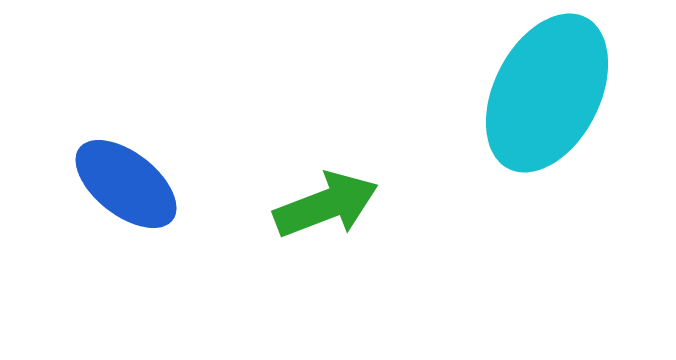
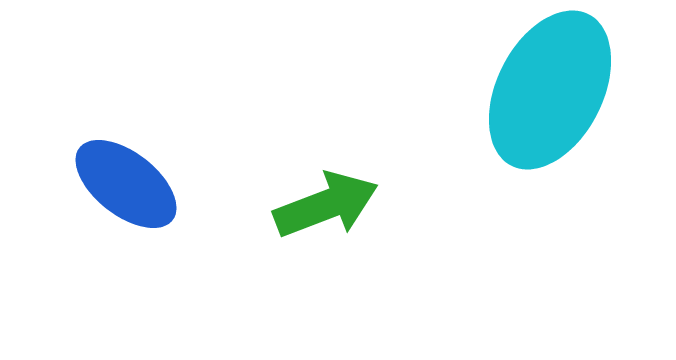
cyan ellipse: moved 3 px right, 3 px up
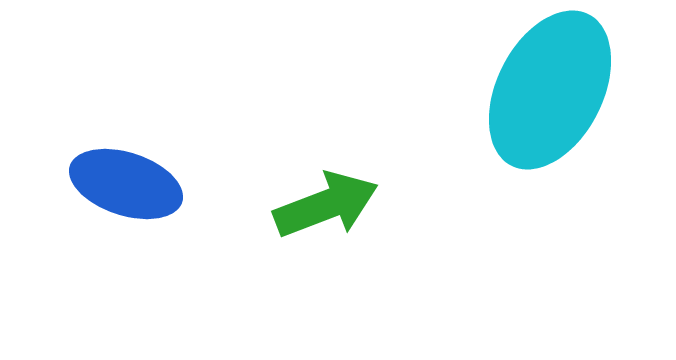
blue ellipse: rotated 20 degrees counterclockwise
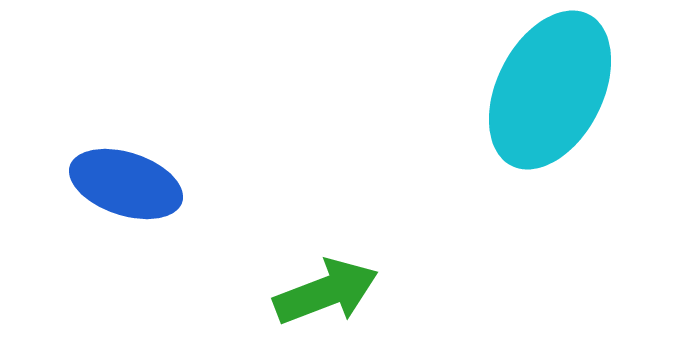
green arrow: moved 87 px down
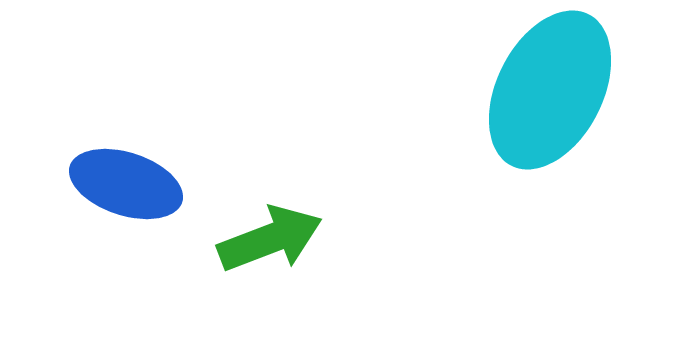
green arrow: moved 56 px left, 53 px up
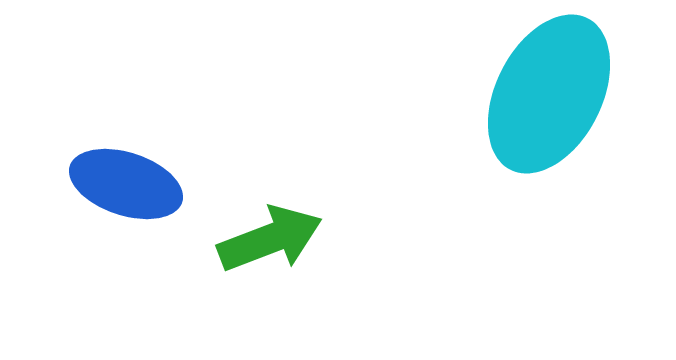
cyan ellipse: moved 1 px left, 4 px down
